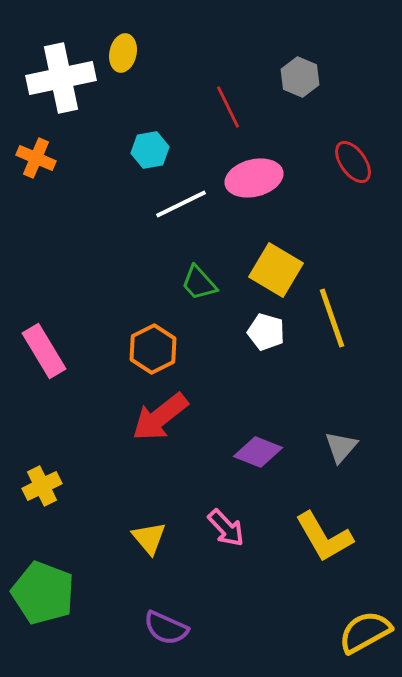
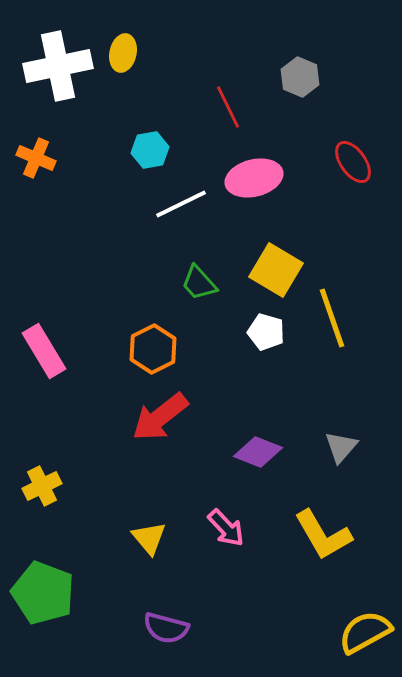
white cross: moved 3 px left, 12 px up
yellow L-shape: moved 1 px left, 2 px up
purple semicircle: rotated 9 degrees counterclockwise
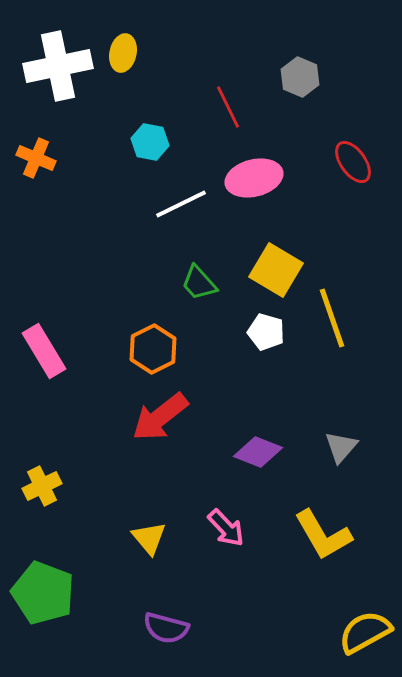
cyan hexagon: moved 8 px up; rotated 21 degrees clockwise
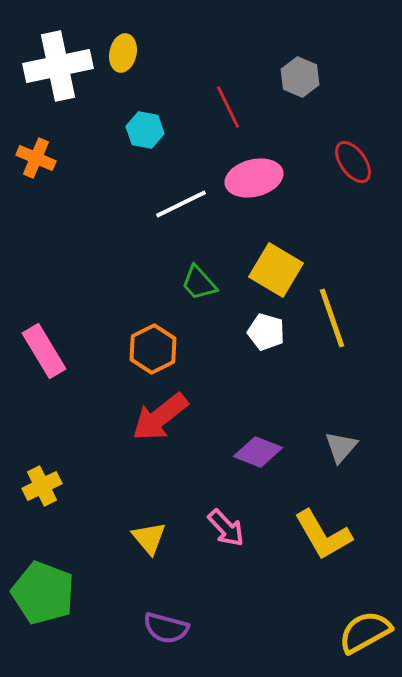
cyan hexagon: moved 5 px left, 12 px up
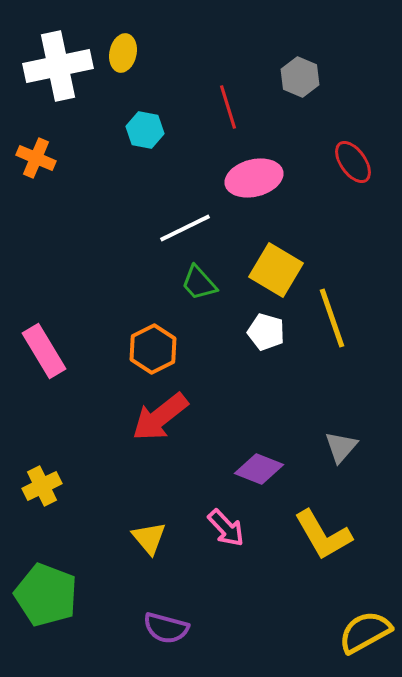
red line: rotated 9 degrees clockwise
white line: moved 4 px right, 24 px down
purple diamond: moved 1 px right, 17 px down
green pentagon: moved 3 px right, 2 px down
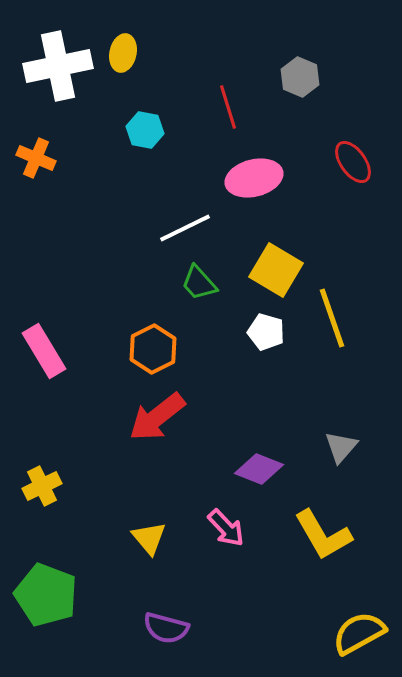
red arrow: moved 3 px left
yellow semicircle: moved 6 px left, 1 px down
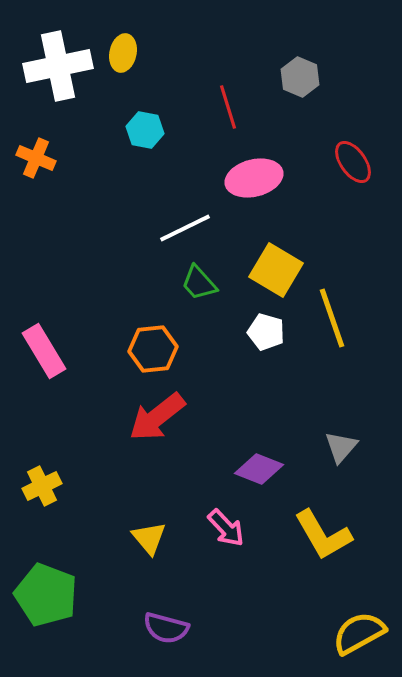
orange hexagon: rotated 21 degrees clockwise
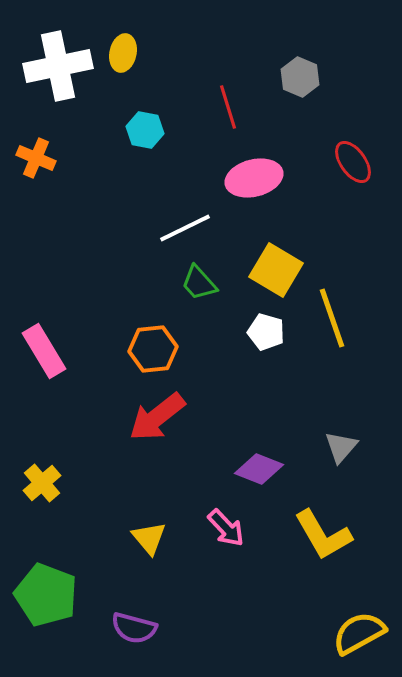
yellow cross: moved 3 px up; rotated 15 degrees counterclockwise
purple semicircle: moved 32 px left
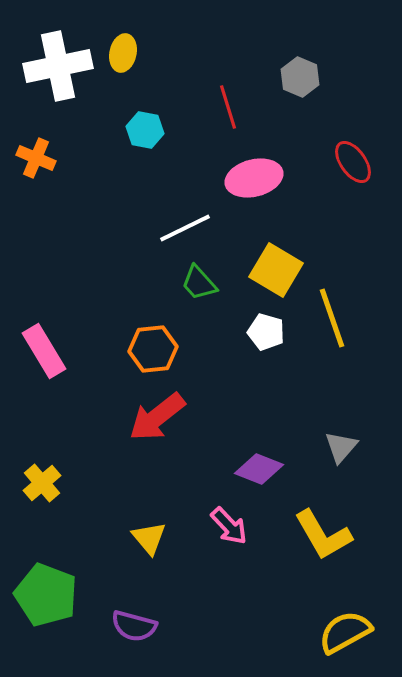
pink arrow: moved 3 px right, 2 px up
purple semicircle: moved 2 px up
yellow semicircle: moved 14 px left, 1 px up
